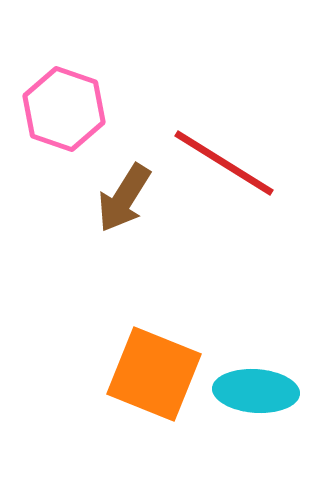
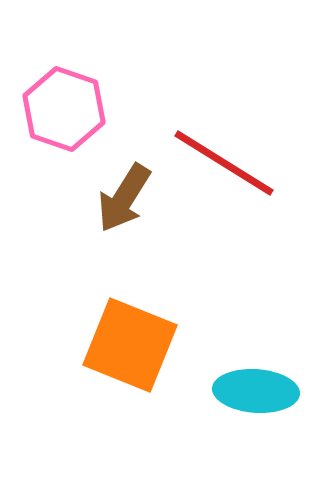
orange square: moved 24 px left, 29 px up
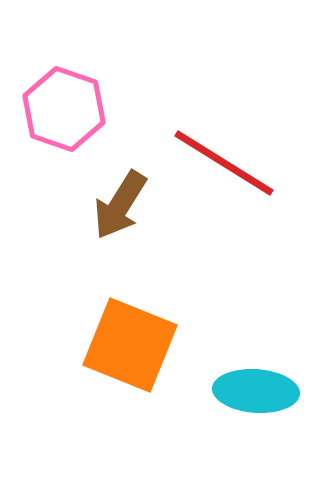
brown arrow: moved 4 px left, 7 px down
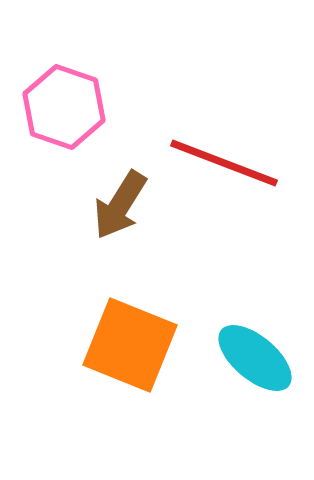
pink hexagon: moved 2 px up
red line: rotated 11 degrees counterclockwise
cyan ellipse: moved 1 px left, 33 px up; rotated 36 degrees clockwise
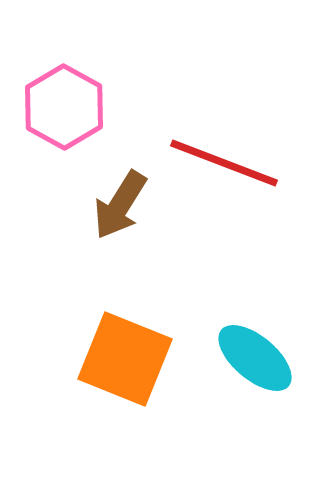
pink hexagon: rotated 10 degrees clockwise
orange square: moved 5 px left, 14 px down
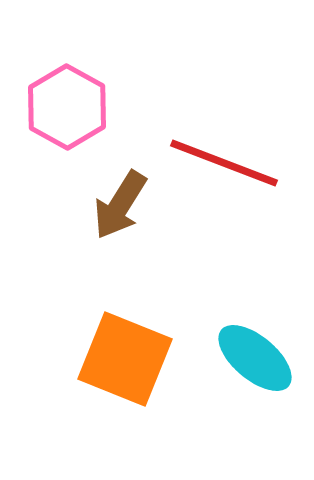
pink hexagon: moved 3 px right
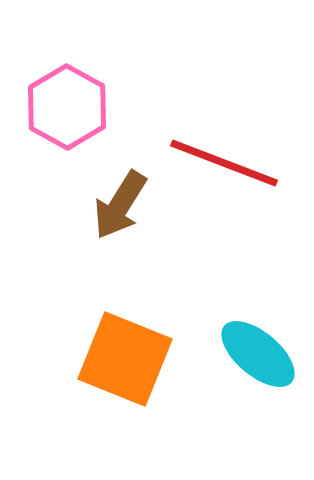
cyan ellipse: moved 3 px right, 4 px up
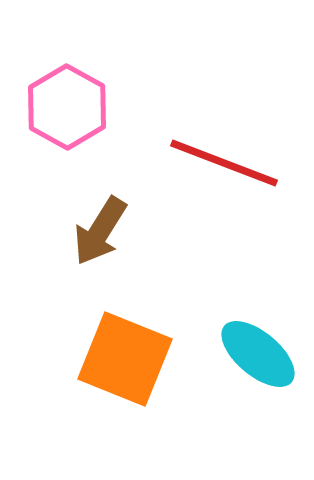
brown arrow: moved 20 px left, 26 px down
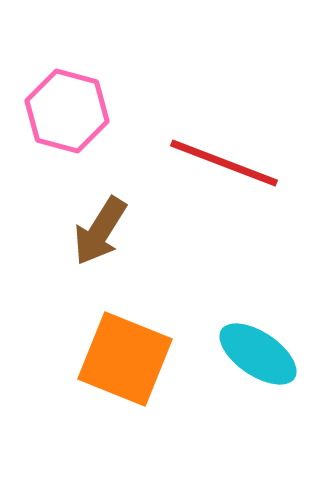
pink hexagon: moved 4 px down; rotated 14 degrees counterclockwise
cyan ellipse: rotated 6 degrees counterclockwise
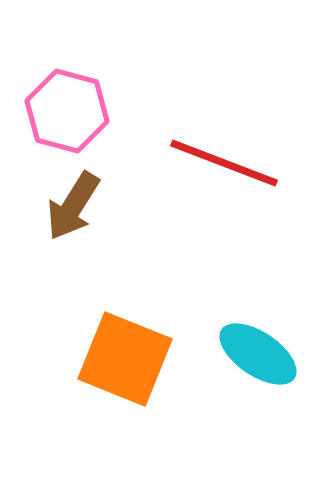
brown arrow: moved 27 px left, 25 px up
